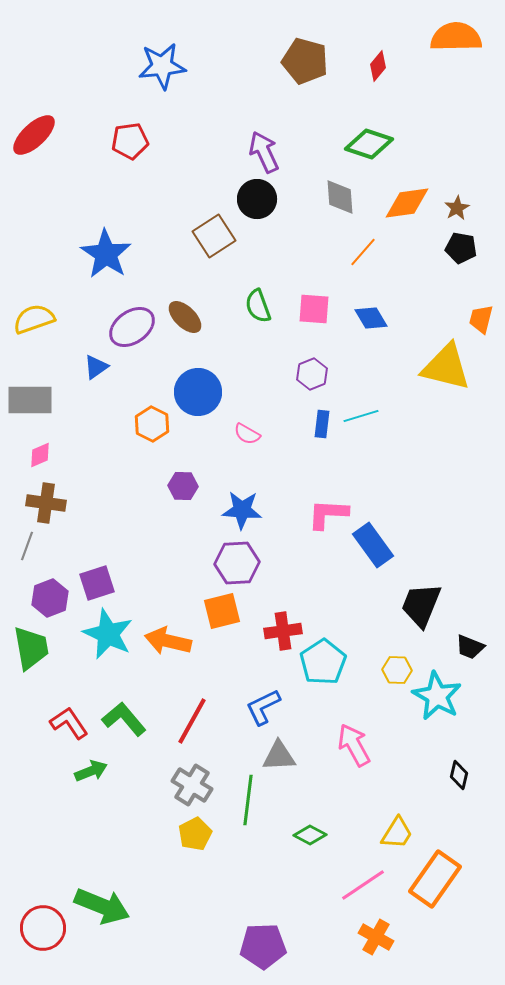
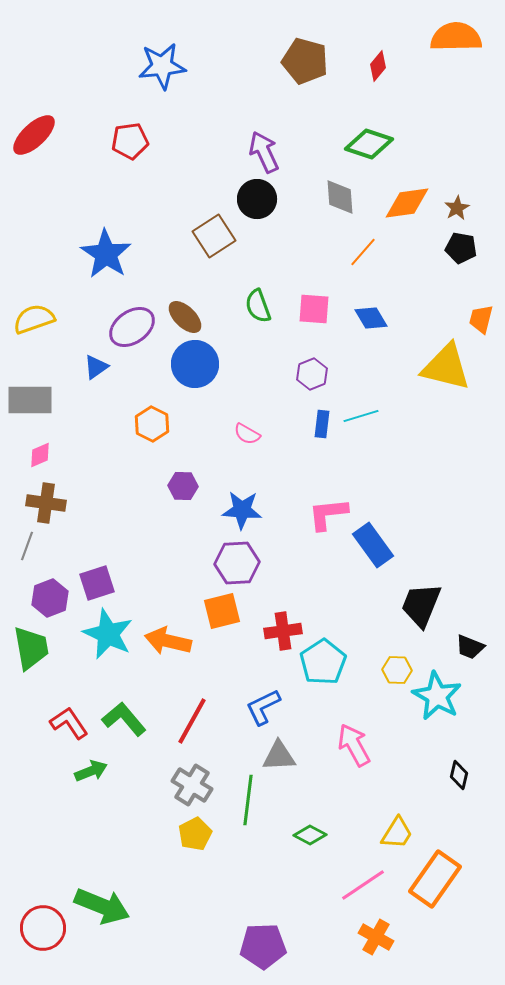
blue circle at (198, 392): moved 3 px left, 28 px up
pink L-shape at (328, 514): rotated 9 degrees counterclockwise
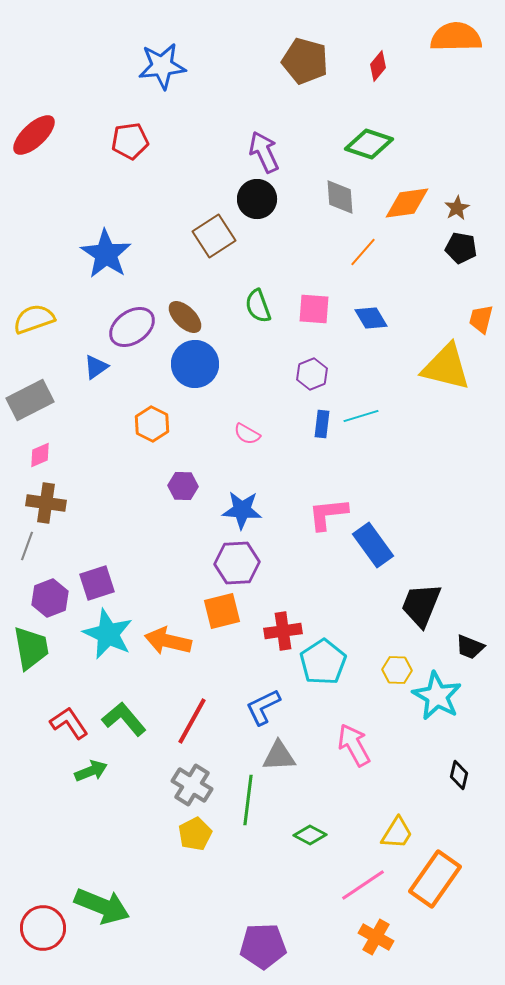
gray rectangle at (30, 400): rotated 27 degrees counterclockwise
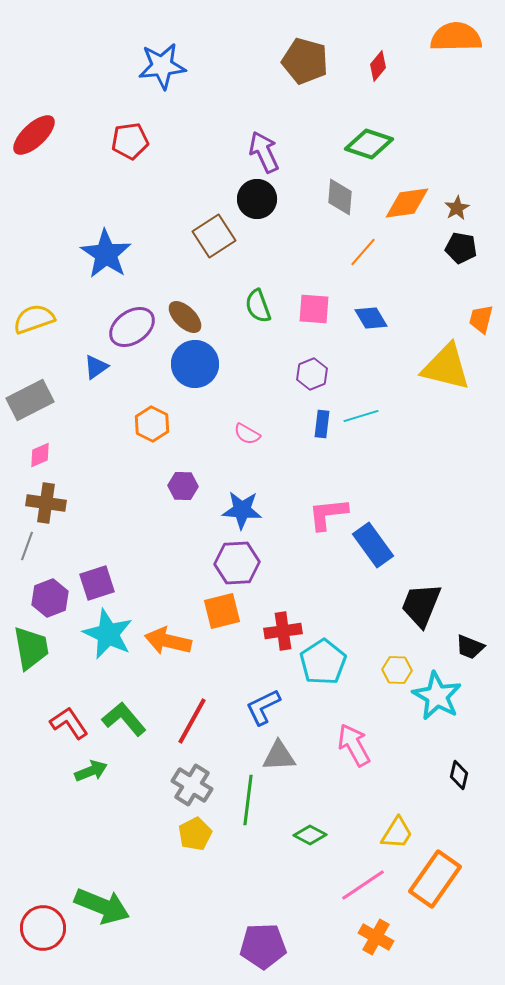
gray diamond at (340, 197): rotated 9 degrees clockwise
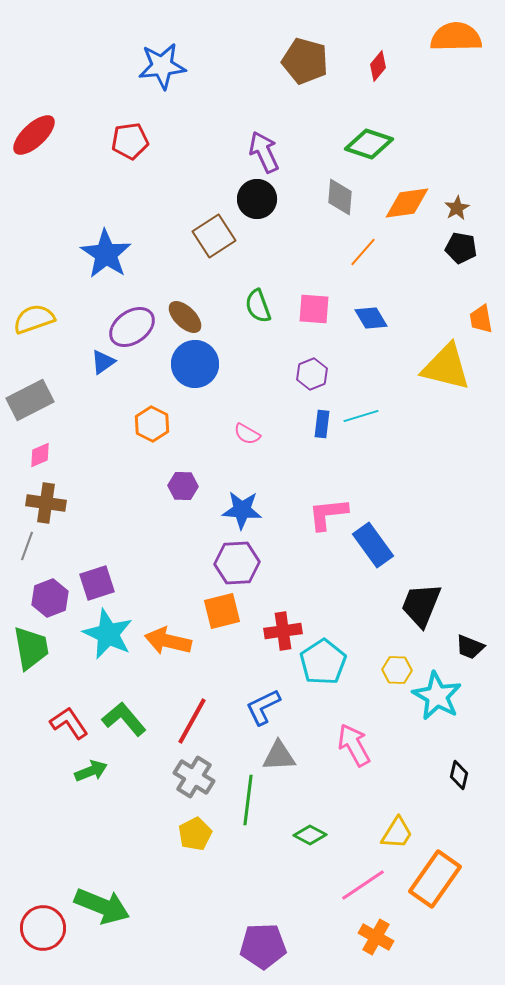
orange trapezoid at (481, 319): rotated 24 degrees counterclockwise
blue triangle at (96, 367): moved 7 px right, 5 px up
gray cross at (192, 785): moved 2 px right, 8 px up
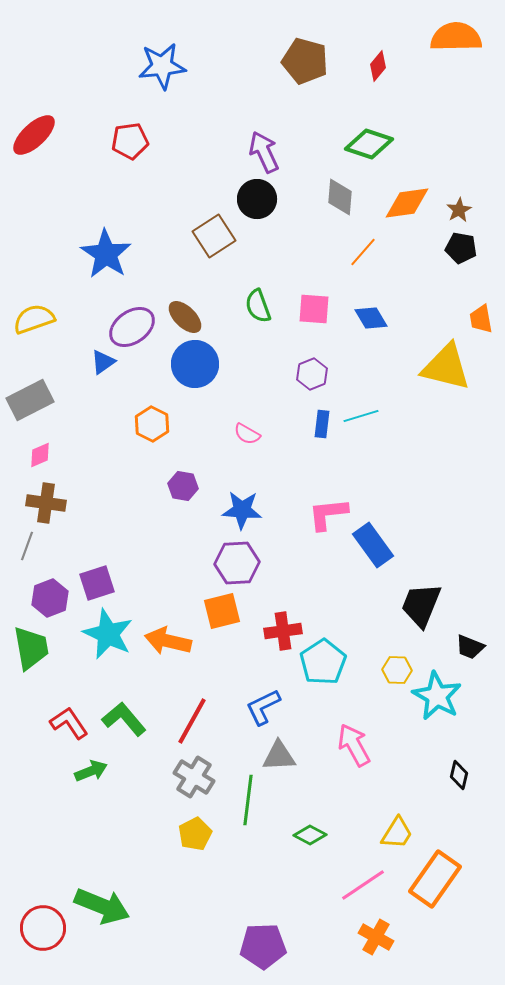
brown star at (457, 208): moved 2 px right, 2 px down
purple hexagon at (183, 486): rotated 8 degrees clockwise
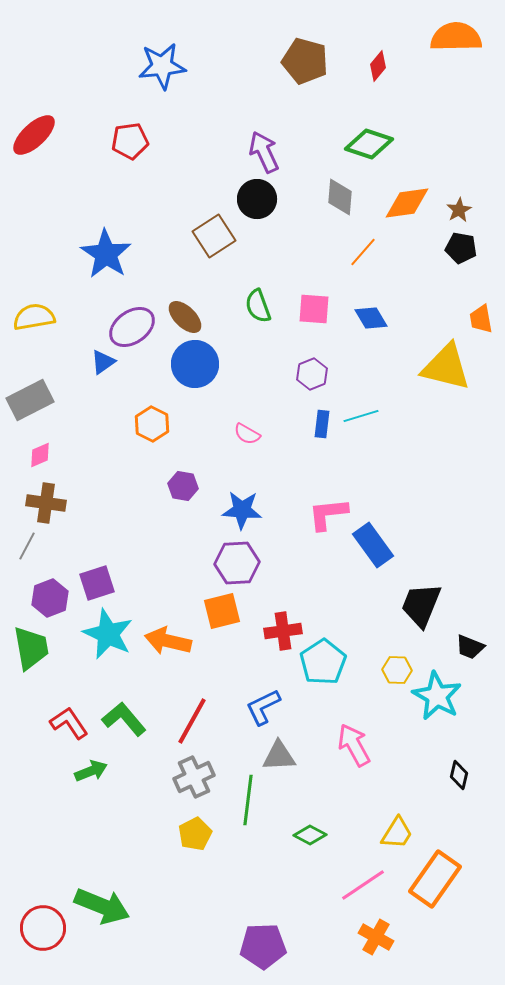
yellow semicircle at (34, 319): moved 2 px up; rotated 9 degrees clockwise
gray line at (27, 546): rotated 8 degrees clockwise
gray cross at (194, 777): rotated 33 degrees clockwise
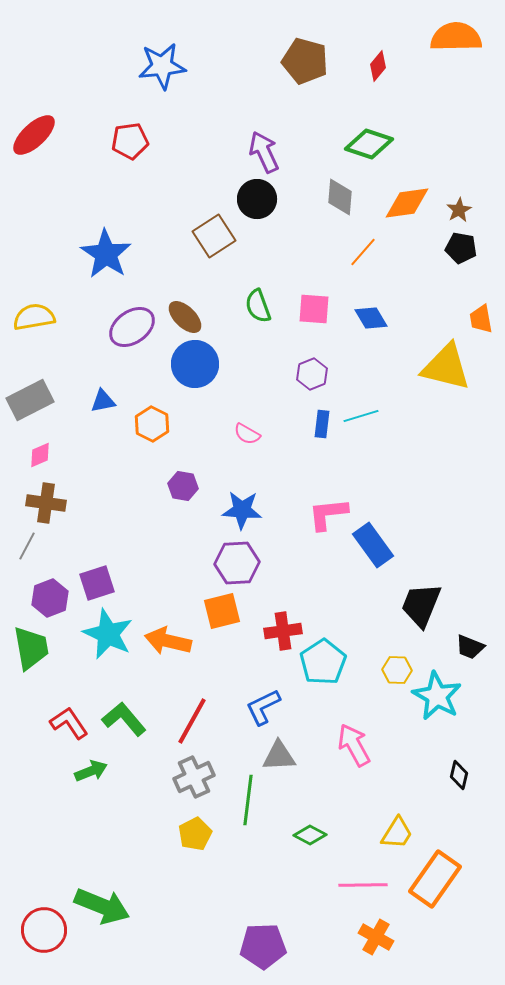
blue triangle at (103, 362): moved 39 px down; rotated 24 degrees clockwise
pink line at (363, 885): rotated 33 degrees clockwise
red circle at (43, 928): moved 1 px right, 2 px down
